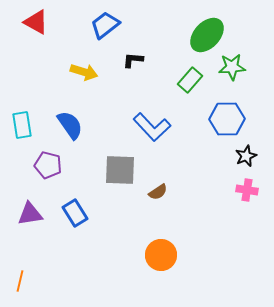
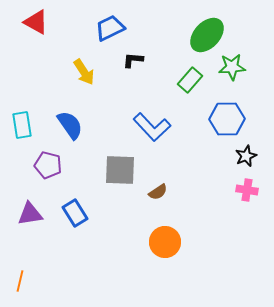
blue trapezoid: moved 5 px right, 3 px down; rotated 12 degrees clockwise
yellow arrow: rotated 40 degrees clockwise
orange circle: moved 4 px right, 13 px up
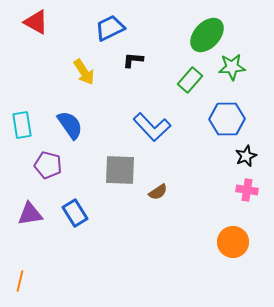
orange circle: moved 68 px right
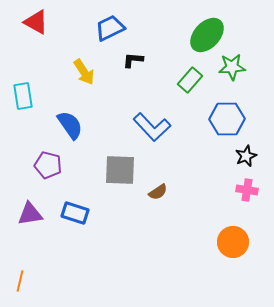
cyan rectangle: moved 1 px right, 29 px up
blue rectangle: rotated 40 degrees counterclockwise
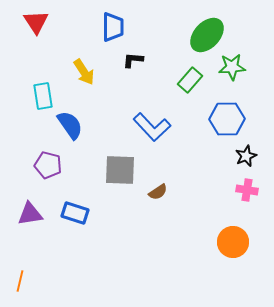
red triangle: rotated 28 degrees clockwise
blue trapezoid: moved 3 px right, 1 px up; rotated 116 degrees clockwise
cyan rectangle: moved 20 px right
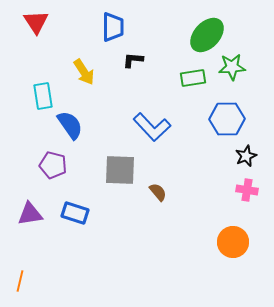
green rectangle: moved 3 px right, 2 px up; rotated 40 degrees clockwise
purple pentagon: moved 5 px right
brown semicircle: rotated 96 degrees counterclockwise
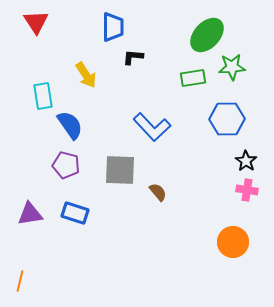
black L-shape: moved 3 px up
yellow arrow: moved 2 px right, 3 px down
black star: moved 5 px down; rotated 15 degrees counterclockwise
purple pentagon: moved 13 px right
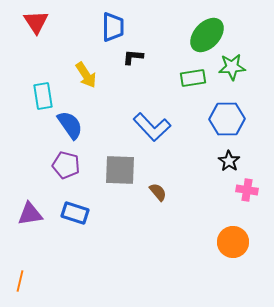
black star: moved 17 px left
